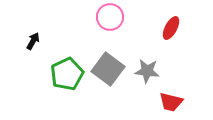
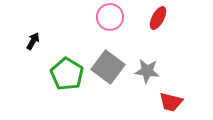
red ellipse: moved 13 px left, 10 px up
gray square: moved 2 px up
green pentagon: rotated 16 degrees counterclockwise
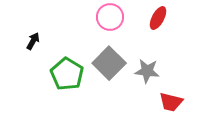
gray square: moved 1 px right, 4 px up; rotated 8 degrees clockwise
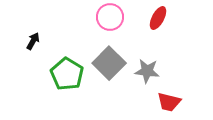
red trapezoid: moved 2 px left
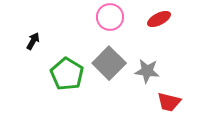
red ellipse: moved 1 px right, 1 px down; rotated 35 degrees clockwise
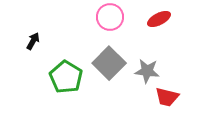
green pentagon: moved 1 px left, 3 px down
red trapezoid: moved 2 px left, 5 px up
